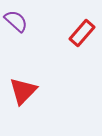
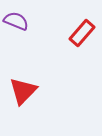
purple semicircle: rotated 20 degrees counterclockwise
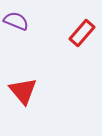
red triangle: rotated 24 degrees counterclockwise
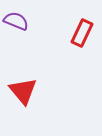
red rectangle: rotated 16 degrees counterclockwise
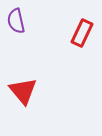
purple semicircle: rotated 125 degrees counterclockwise
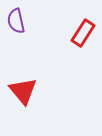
red rectangle: moved 1 px right; rotated 8 degrees clockwise
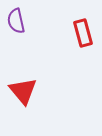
red rectangle: rotated 48 degrees counterclockwise
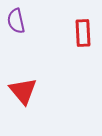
red rectangle: rotated 12 degrees clockwise
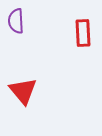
purple semicircle: rotated 10 degrees clockwise
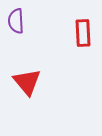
red triangle: moved 4 px right, 9 px up
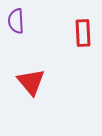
red triangle: moved 4 px right
